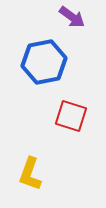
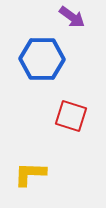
blue hexagon: moved 2 px left, 3 px up; rotated 12 degrees clockwise
yellow L-shape: rotated 72 degrees clockwise
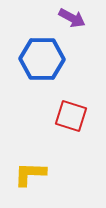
purple arrow: moved 1 px down; rotated 8 degrees counterclockwise
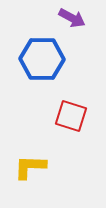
yellow L-shape: moved 7 px up
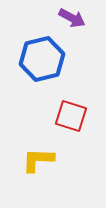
blue hexagon: rotated 15 degrees counterclockwise
yellow L-shape: moved 8 px right, 7 px up
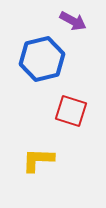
purple arrow: moved 1 px right, 3 px down
red square: moved 5 px up
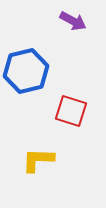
blue hexagon: moved 16 px left, 12 px down
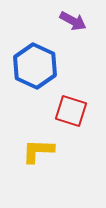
blue hexagon: moved 9 px right, 5 px up; rotated 21 degrees counterclockwise
yellow L-shape: moved 9 px up
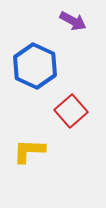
red square: rotated 32 degrees clockwise
yellow L-shape: moved 9 px left
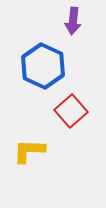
purple arrow: rotated 68 degrees clockwise
blue hexagon: moved 8 px right
